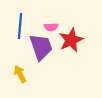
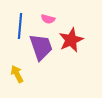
pink semicircle: moved 3 px left, 8 px up; rotated 16 degrees clockwise
yellow arrow: moved 3 px left
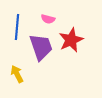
blue line: moved 3 px left, 1 px down
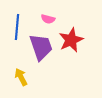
yellow arrow: moved 4 px right, 3 px down
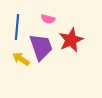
yellow arrow: moved 18 px up; rotated 30 degrees counterclockwise
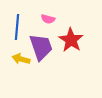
red star: rotated 15 degrees counterclockwise
yellow arrow: rotated 18 degrees counterclockwise
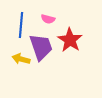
blue line: moved 4 px right, 2 px up
red star: moved 1 px left
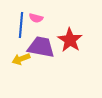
pink semicircle: moved 12 px left, 1 px up
purple trapezoid: rotated 60 degrees counterclockwise
yellow arrow: rotated 36 degrees counterclockwise
